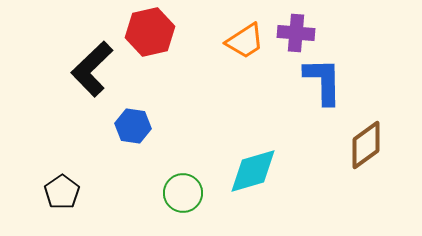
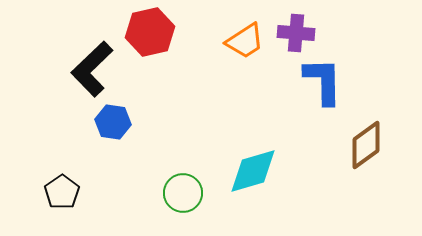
blue hexagon: moved 20 px left, 4 px up
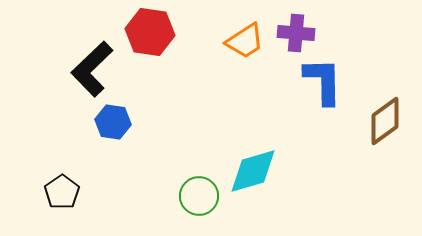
red hexagon: rotated 21 degrees clockwise
brown diamond: moved 19 px right, 24 px up
green circle: moved 16 px right, 3 px down
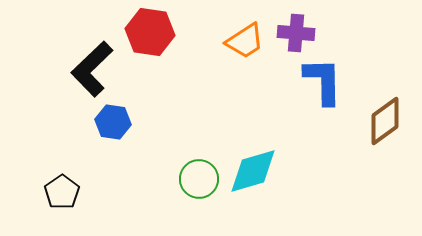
green circle: moved 17 px up
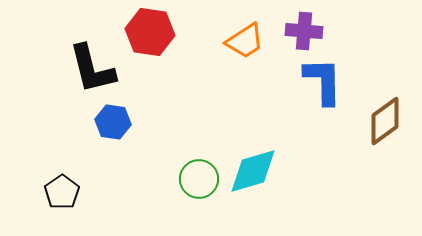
purple cross: moved 8 px right, 2 px up
black L-shape: rotated 60 degrees counterclockwise
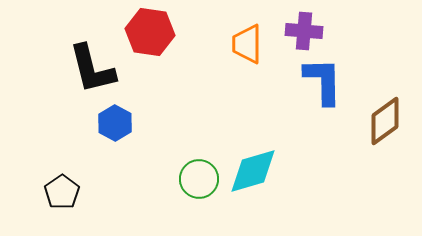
orange trapezoid: moved 2 px right, 3 px down; rotated 123 degrees clockwise
blue hexagon: moved 2 px right, 1 px down; rotated 20 degrees clockwise
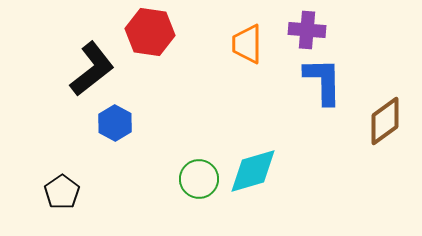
purple cross: moved 3 px right, 1 px up
black L-shape: rotated 114 degrees counterclockwise
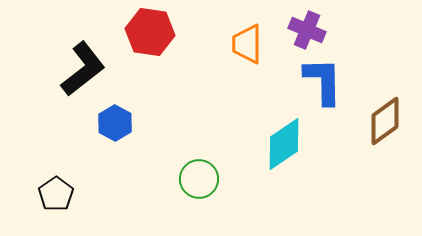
purple cross: rotated 18 degrees clockwise
black L-shape: moved 9 px left
cyan diamond: moved 31 px right, 27 px up; rotated 18 degrees counterclockwise
black pentagon: moved 6 px left, 2 px down
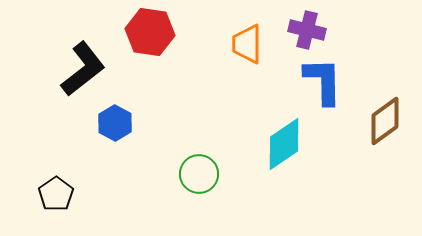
purple cross: rotated 9 degrees counterclockwise
green circle: moved 5 px up
